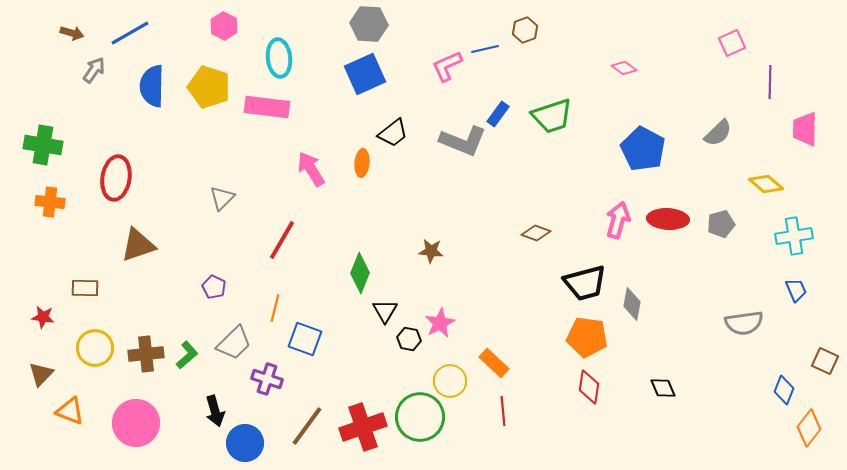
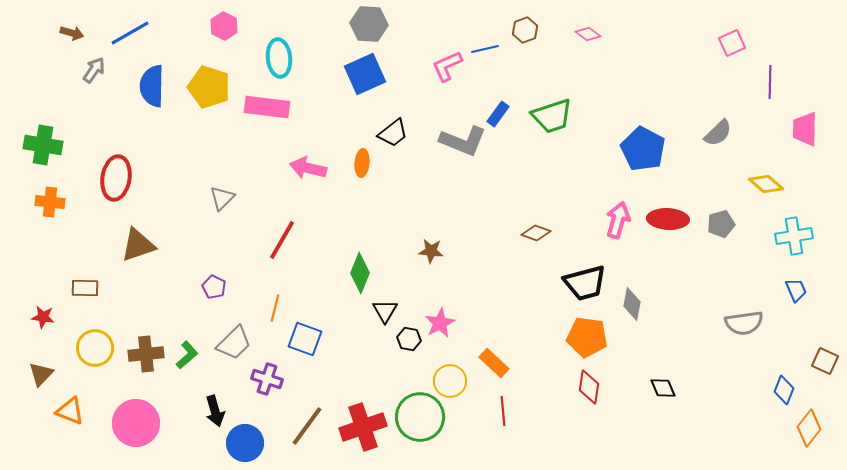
pink diamond at (624, 68): moved 36 px left, 34 px up
pink arrow at (311, 169): moved 3 px left, 1 px up; rotated 45 degrees counterclockwise
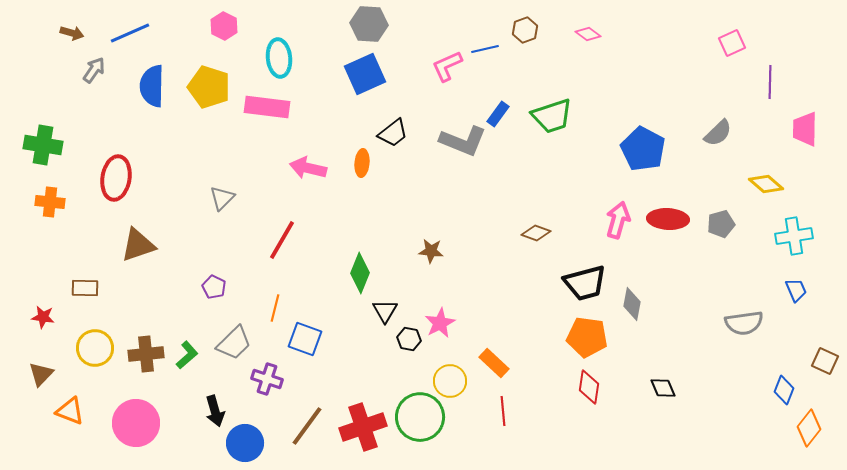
blue line at (130, 33): rotated 6 degrees clockwise
